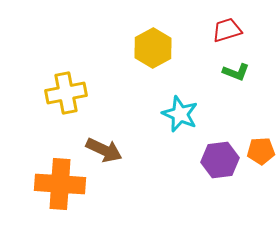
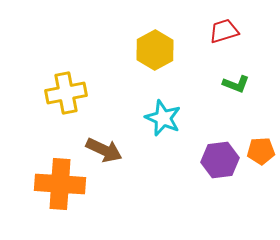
red trapezoid: moved 3 px left, 1 px down
yellow hexagon: moved 2 px right, 2 px down
green L-shape: moved 12 px down
cyan star: moved 17 px left, 4 px down
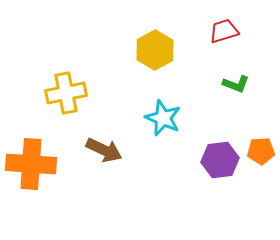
orange cross: moved 29 px left, 20 px up
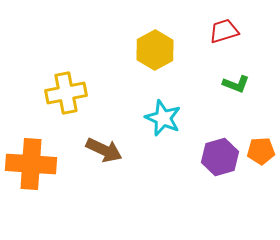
purple hexagon: moved 3 px up; rotated 9 degrees counterclockwise
